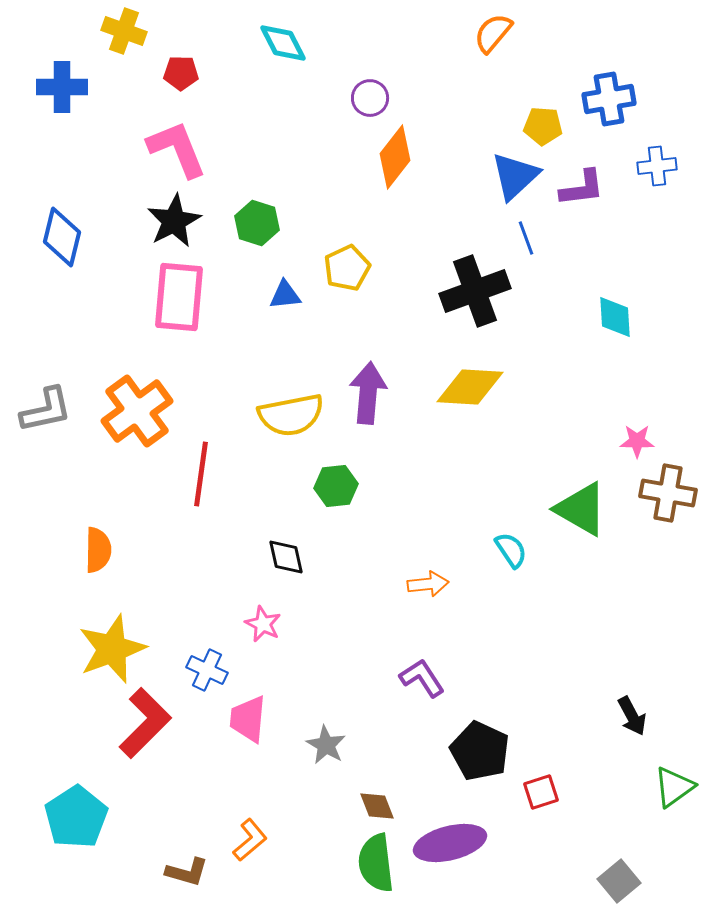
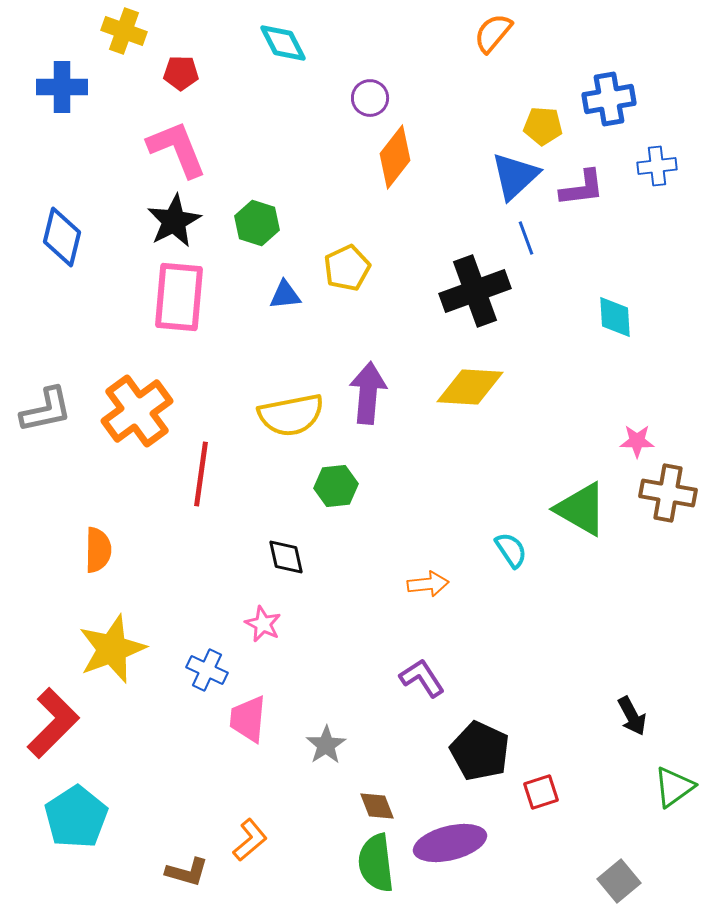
red L-shape at (145, 723): moved 92 px left
gray star at (326, 745): rotated 9 degrees clockwise
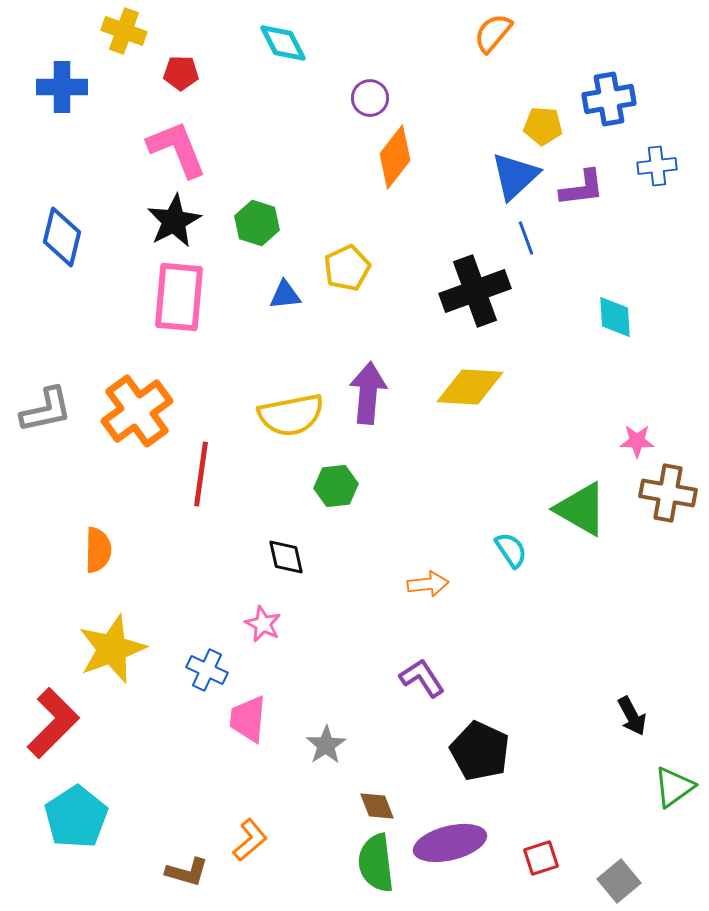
red square at (541, 792): moved 66 px down
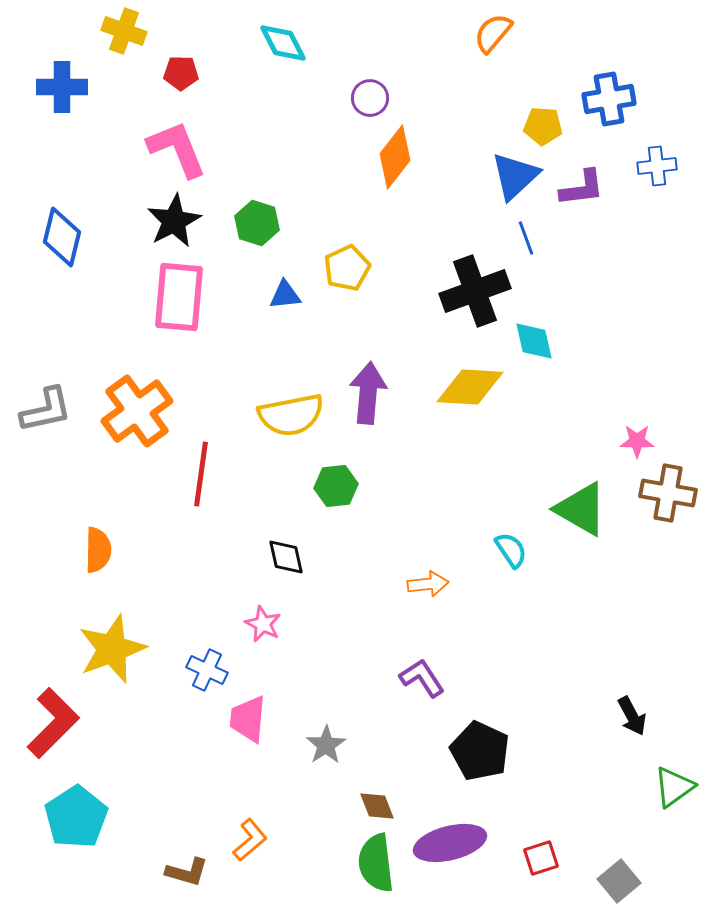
cyan diamond at (615, 317): moved 81 px left, 24 px down; rotated 9 degrees counterclockwise
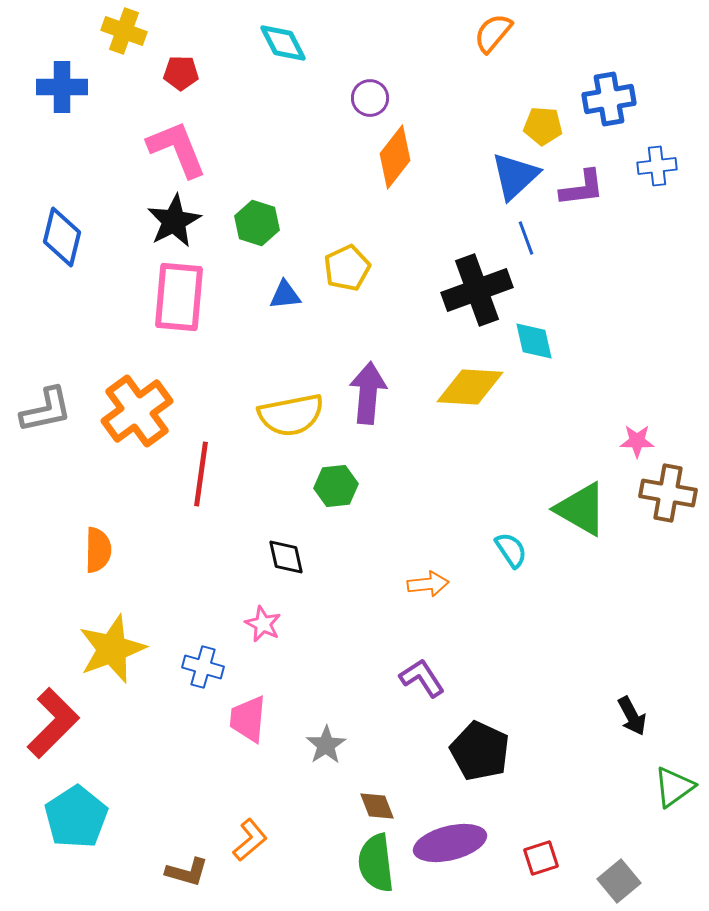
black cross at (475, 291): moved 2 px right, 1 px up
blue cross at (207, 670): moved 4 px left, 3 px up; rotated 9 degrees counterclockwise
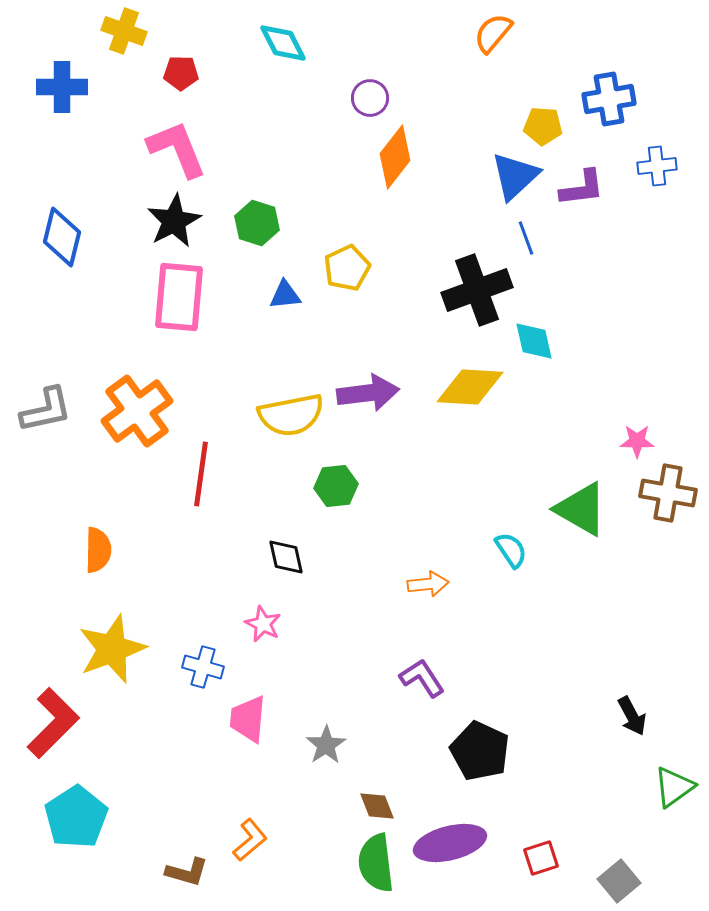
purple arrow at (368, 393): rotated 78 degrees clockwise
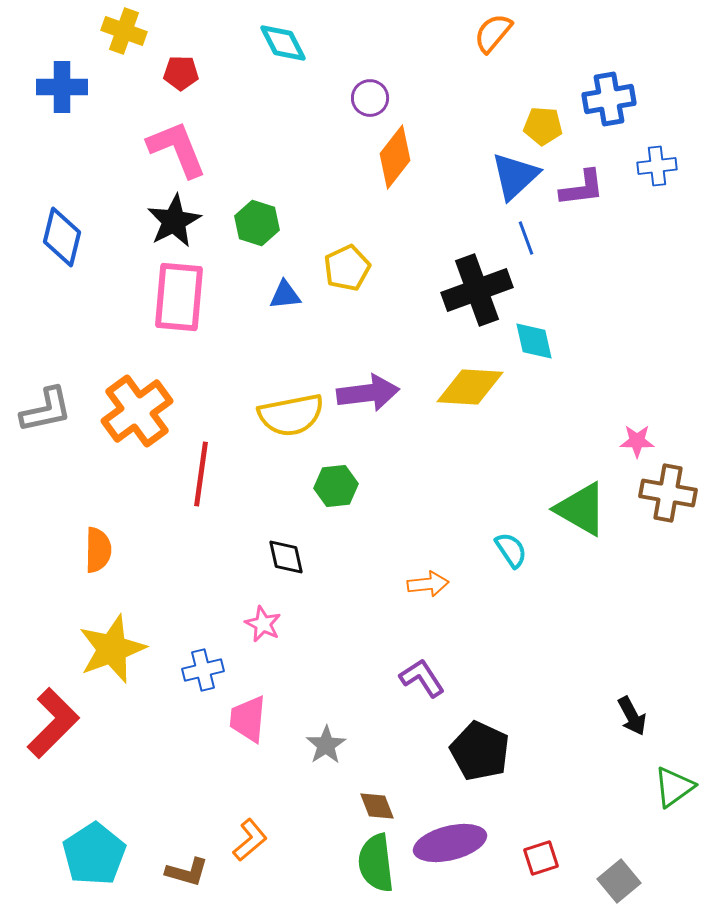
blue cross at (203, 667): moved 3 px down; rotated 30 degrees counterclockwise
cyan pentagon at (76, 817): moved 18 px right, 37 px down
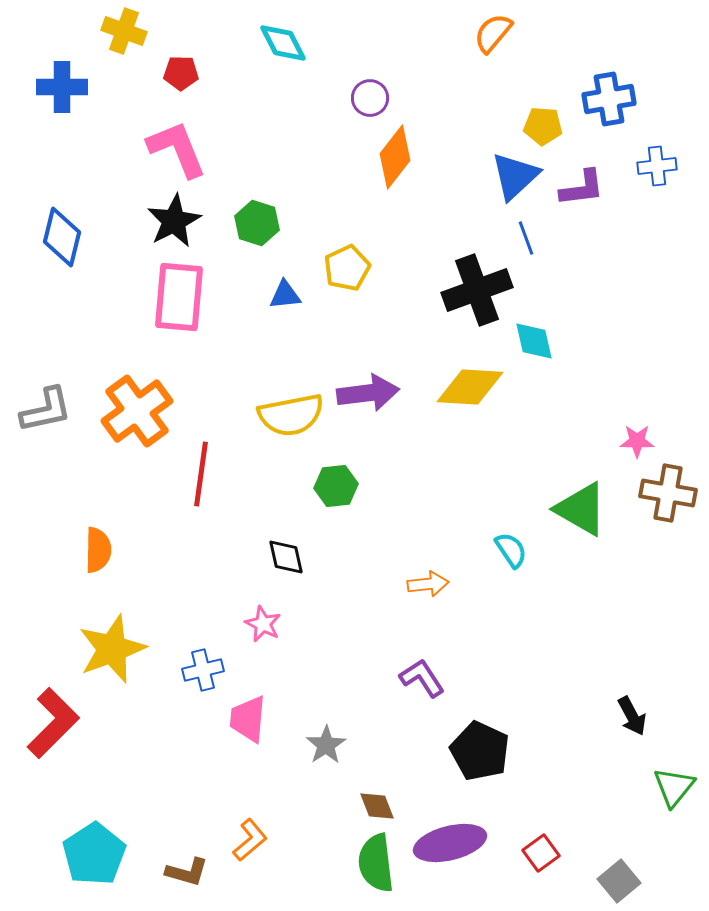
green triangle at (674, 787): rotated 15 degrees counterclockwise
red square at (541, 858): moved 5 px up; rotated 18 degrees counterclockwise
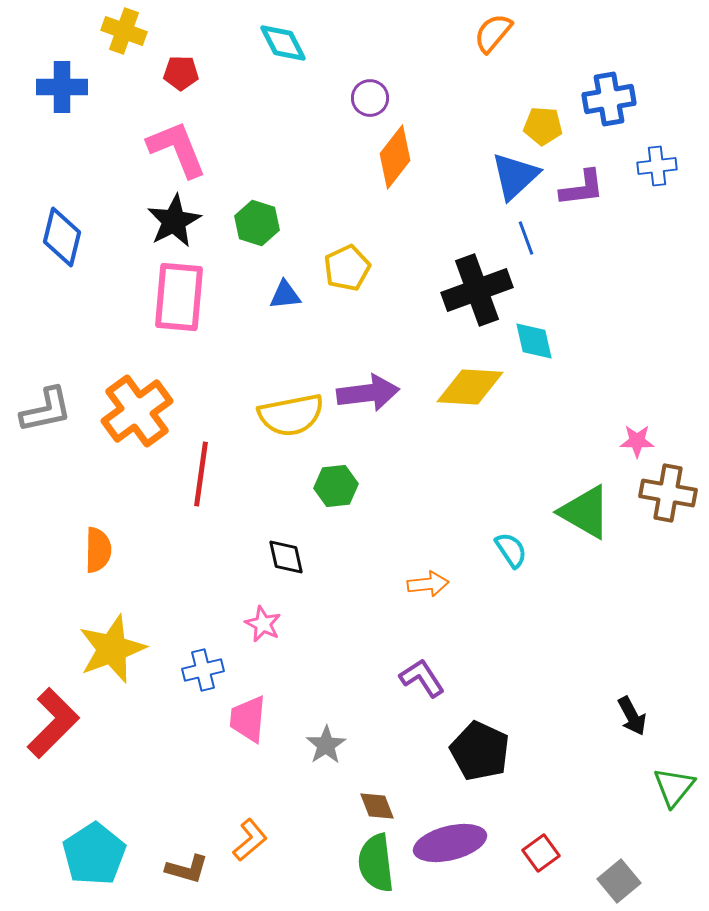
green triangle at (581, 509): moved 4 px right, 3 px down
brown L-shape at (187, 872): moved 3 px up
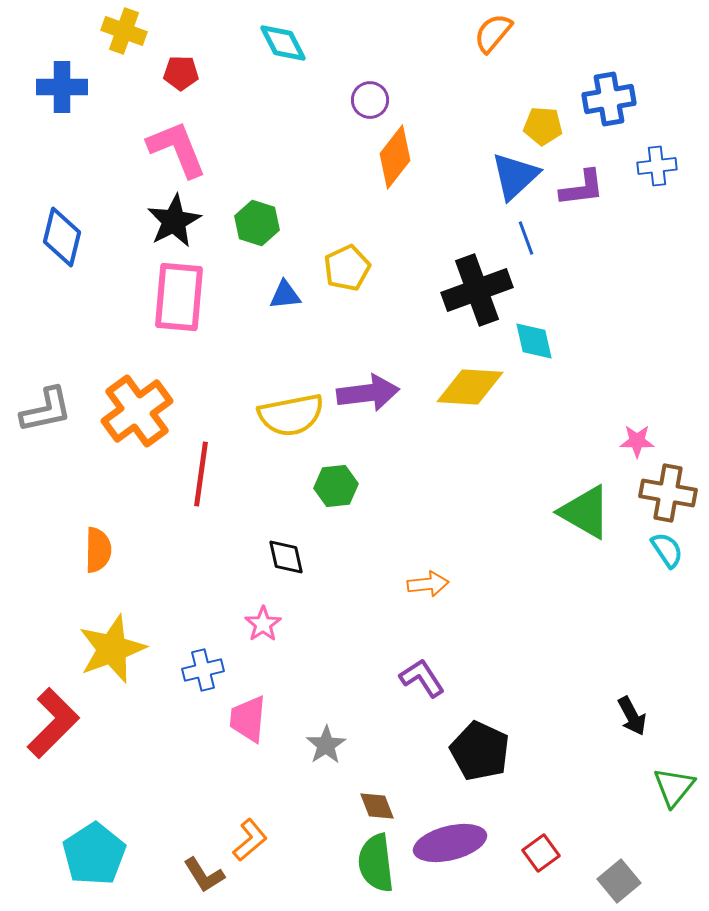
purple circle at (370, 98): moved 2 px down
cyan semicircle at (511, 550): moved 156 px right
pink star at (263, 624): rotated 12 degrees clockwise
brown L-shape at (187, 869): moved 17 px right, 6 px down; rotated 42 degrees clockwise
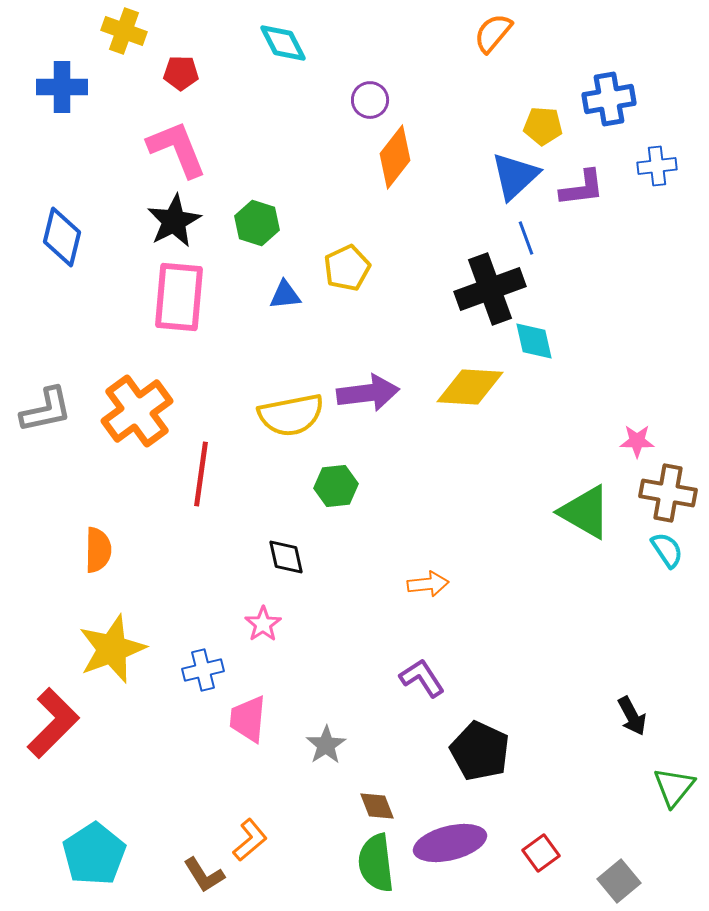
black cross at (477, 290): moved 13 px right, 1 px up
